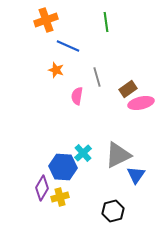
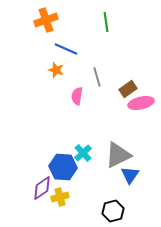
blue line: moved 2 px left, 3 px down
blue triangle: moved 6 px left
purple diamond: rotated 25 degrees clockwise
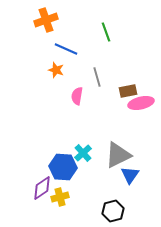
green line: moved 10 px down; rotated 12 degrees counterclockwise
brown rectangle: moved 2 px down; rotated 24 degrees clockwise
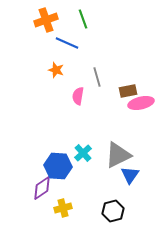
green line: moved 23 px left, 13 px up
blue line: moved 1 px right, 6 px up
pink semicircle: moved 1 px right
blue hexagon: moved 5 px left, 1 px up
yellow cross: moved 3 px right, 11 px down
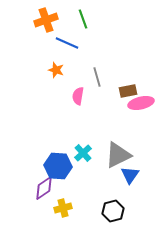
purple diamond: moved 2 px right
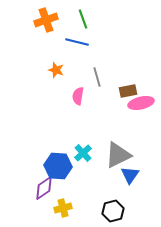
blue line: moved 10 px right, 1 px up; rotated 10 degrees counterclockwise
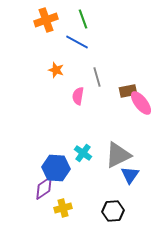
blue line: rotated 15 degrees clockwise
pink ellipse: rotated 65 degrees clockwise
cyan cross: rotated 12 degrees counterclockwise
blue hexagon: moved 2 px left, 2 px down
black hexagon: rotated 10 degrees clockwise
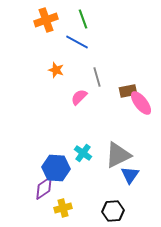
pink semicircle: moved 1 px right, 1 px down; rotated 36 degrees clockwise
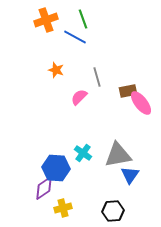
blue line: moved 2 px left, 5 px up
gray triangle: rotated 16 degrees clockwise
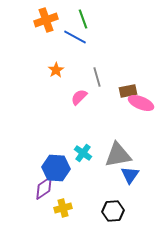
orange star: rotated 21 degrees clockwise
pink ellipse: rotated 30 degrees counterclockwise
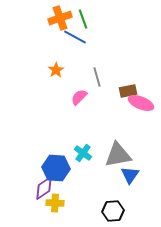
orange cross: moved 14 px right, 2 px up
yellow cross: moved 8 px left, 5 px up; rotated 18 degrees clockwise
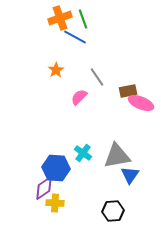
gray line: rotated 18 degrees counterclockwise
gray triangle: moved 1 px left, 1 px down
